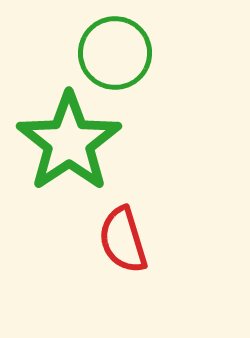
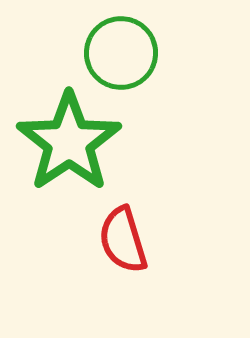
green circle: moved 6 px right
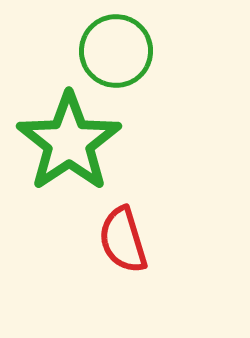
green circle: moved 5 px left, 2 px up
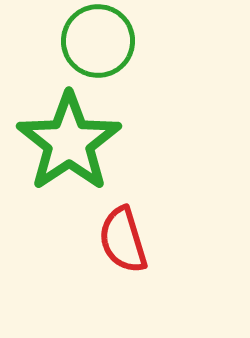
green circle: moved 18 px left, 10 px up
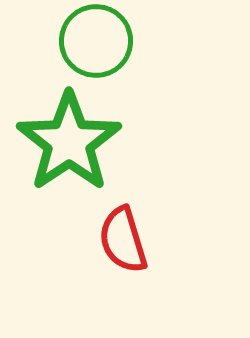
green circle: moved 2 px left
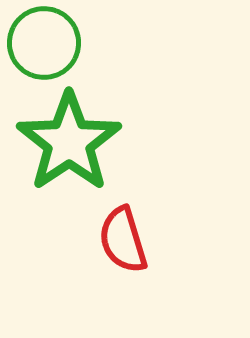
green circle: moved 52 px left, 2 px down
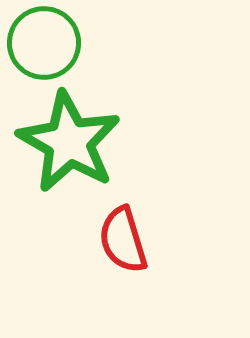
green star: rotated 8 degrees counterclockwise
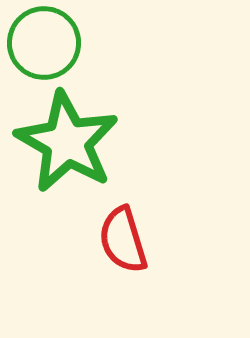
green star: moved 2 px left
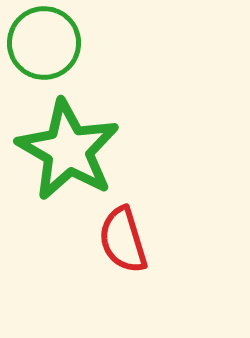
green star: moved 1 px right, 8 px down
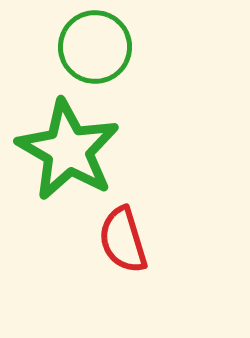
green circle: moved 51 px right, 4 px down
